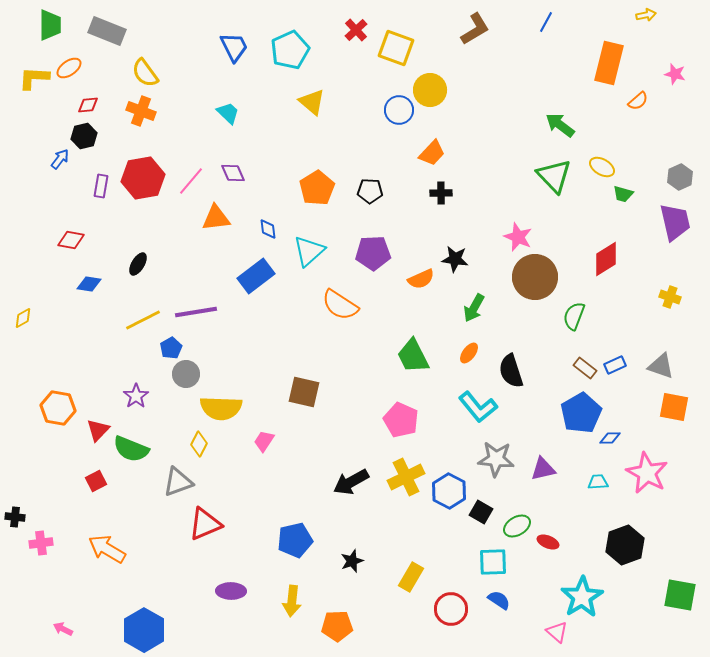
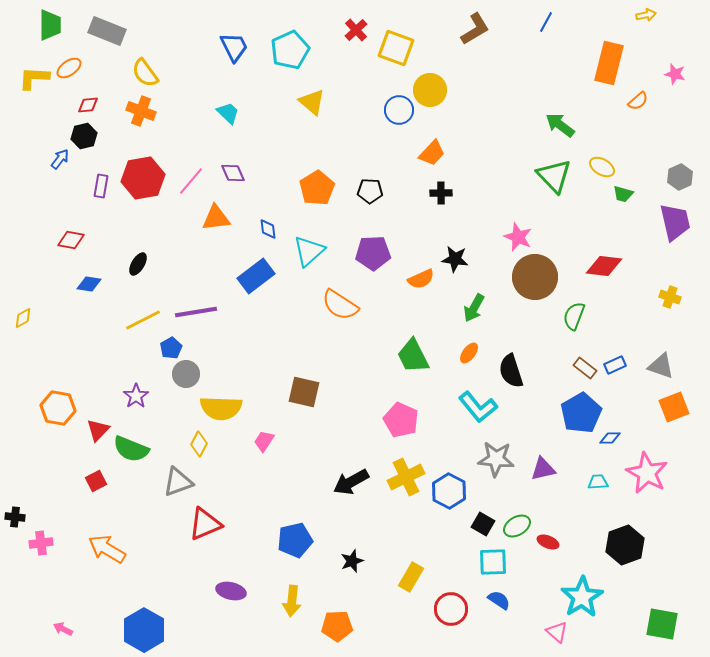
red diamond at (606, 259): moved 2 px left, 7 px down; rotated 39 degrees clockwise
orange square at (674, 407): rotated 32 degrees counterclockwise
black square at (481, 512): moved 2 px right, 12 px down
purple ellipse at (231, 591): rotated 12 degrees clockwise
green square at (680, 595): moved 18 px left, 29 px down
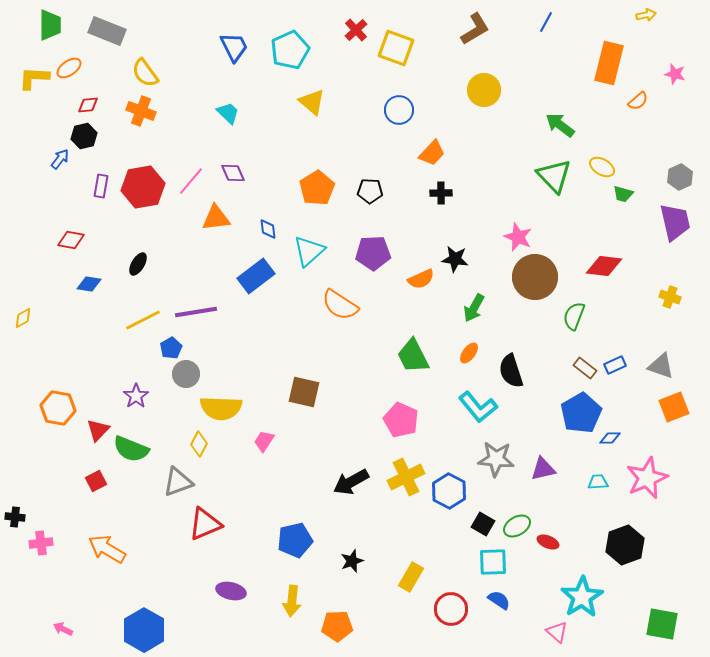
yellow circle at (430, 90): moved 54 px right
red hexagon at (143, 178): moved 9 px down
pink star at (647, 473): moved 5 px down; rotated 21 degrees clockwise
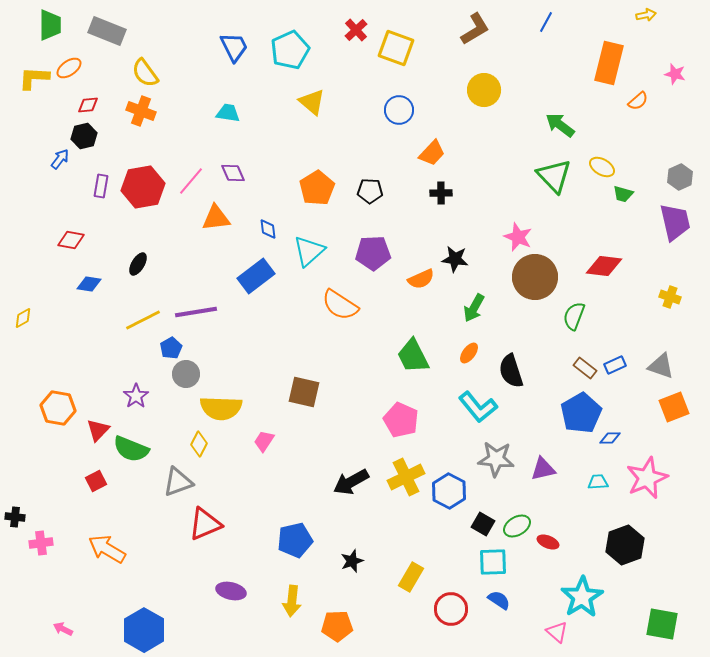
cyan trapezoid at (228, 113): rotated 35 degrees counterclockwise
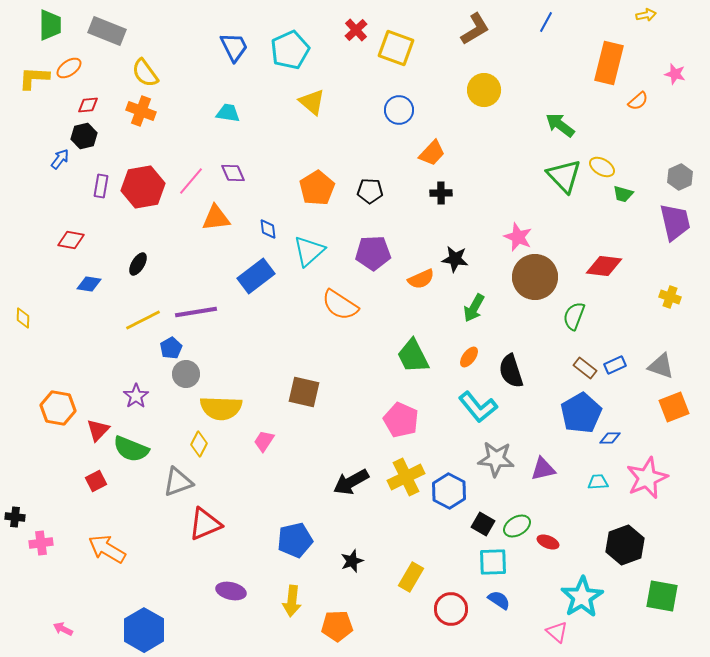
green triangle at (554, 176): moved 10 px right
yellow diamond at (23, 318): rotated 60 degrees counterclockwise
orange ellipse at (469, 353): moved 4 px down
green square at (662, 624): moved 28 px up
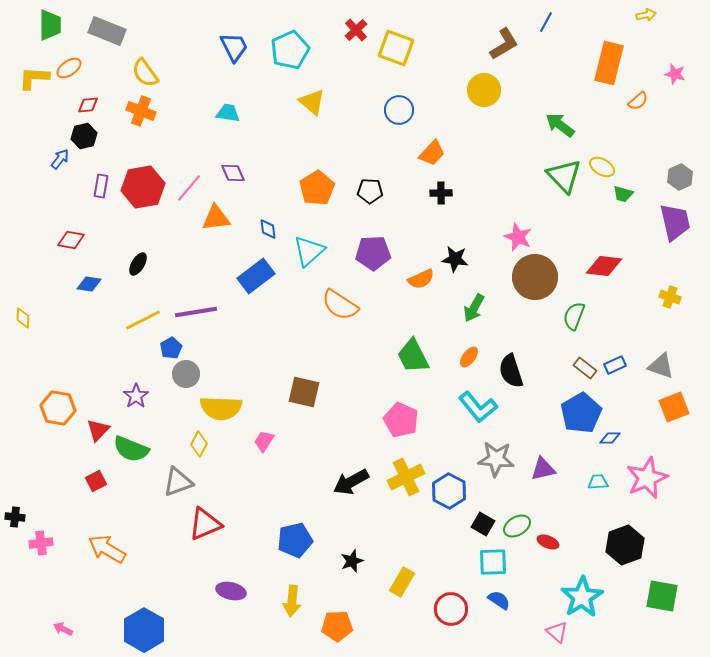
brown L-shape at (475, 29): moved 29 px right, 15 px down
pink line at (191, 181): moved 2 px left, 7 px down
yellow rectangle at (411, 577): moved 9 px left, 5 px down
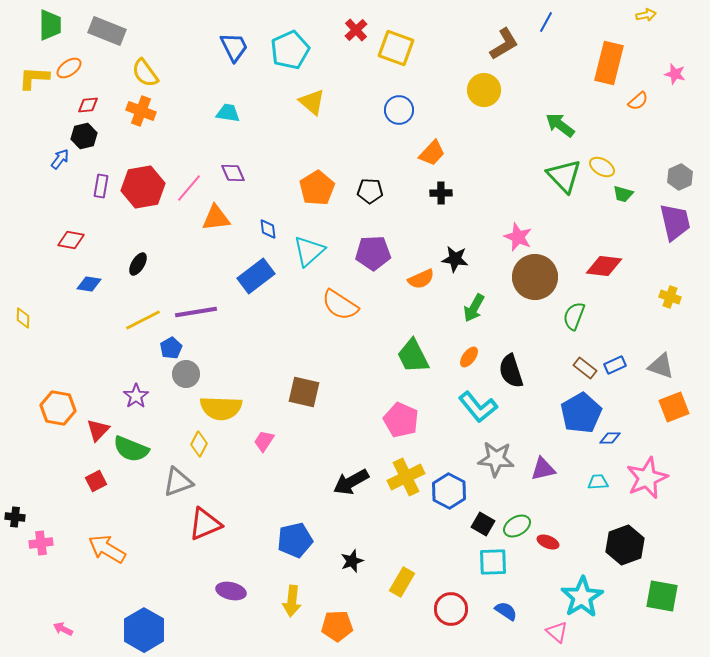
blue semicircle at (499, 600): moved 7 px right, 11 px down
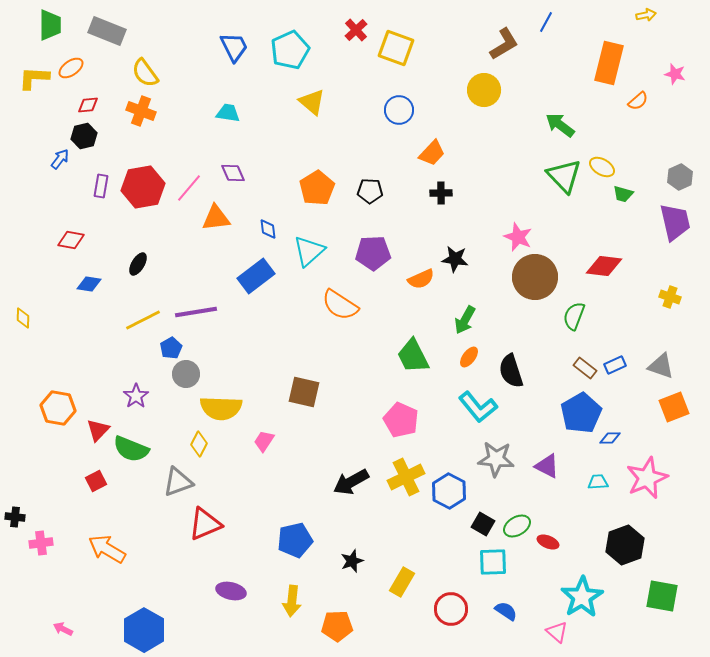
orange ellipse at (69, 68): moved 2 px right
green arrow at (474, 308): moved 9 px left, 12 px down
purple triangle at (543, 469): moved 4 px right, 3 px up; rotated 40 degrees clockwise
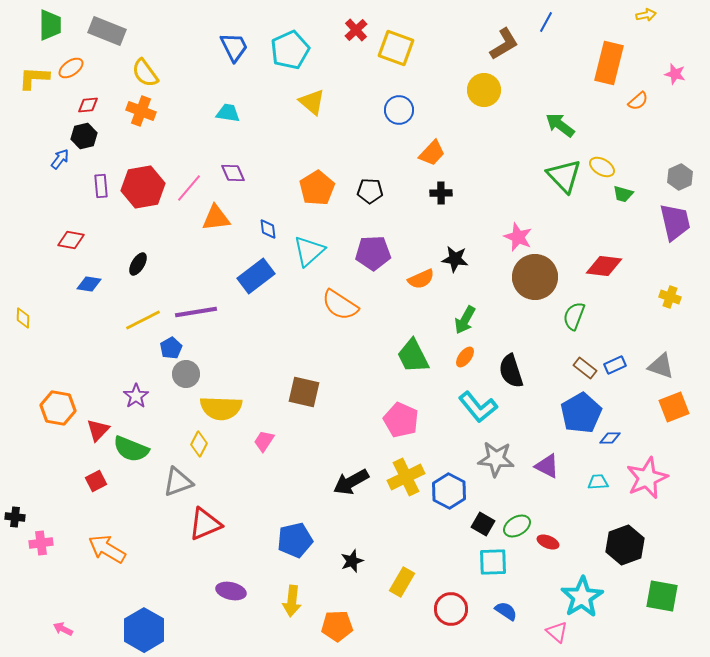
purple rectangle at (101, 186): rotated 15 degrees counterclockwise
orange ellipse at (469, 357): moved 4 px left
